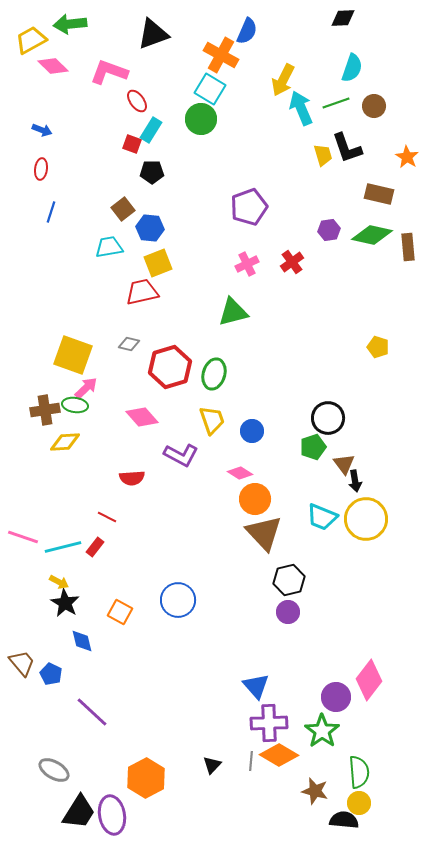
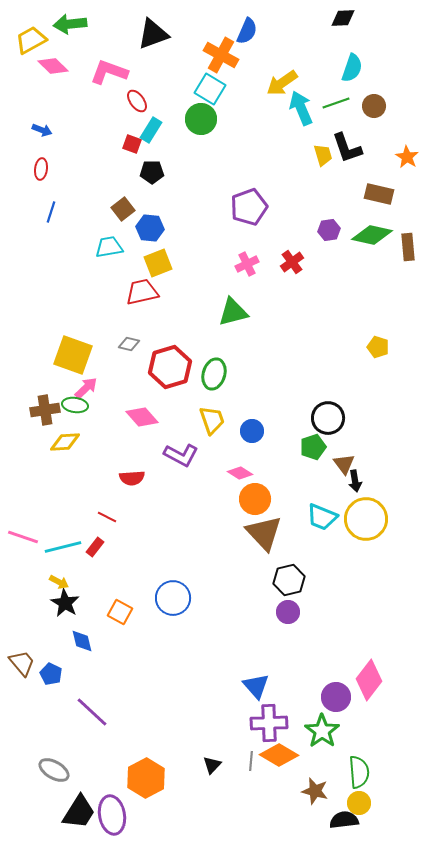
yellow arrow at (283, 80): moved 1 px left, 3 px down; rotated 28 degrees clockwise
blue circle at (178, 600): moved 5 px left, 2 px up
black semicircle at (344, 820): rotated 12 degrees counterclockwise
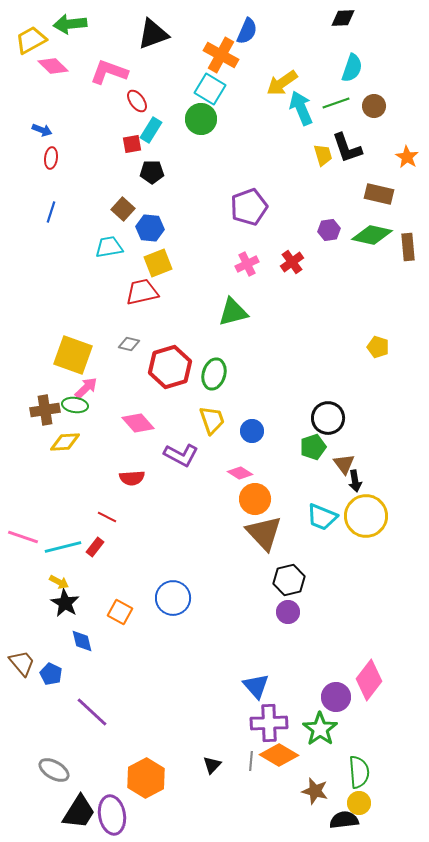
red square at (132, 144): rotated 30 degrees counterclockwise
red ellipse at (41, 169): moved 10 px right, 11 px up
brown square at (123, 209): rotated 10 degrees counterclockwise
pink diamond at (142, 417): moved 4 px left, 6 px down
yellow circle at (366, 519): moved 3 px up
green star at (322, 731): moved 2 px left, 2 px up
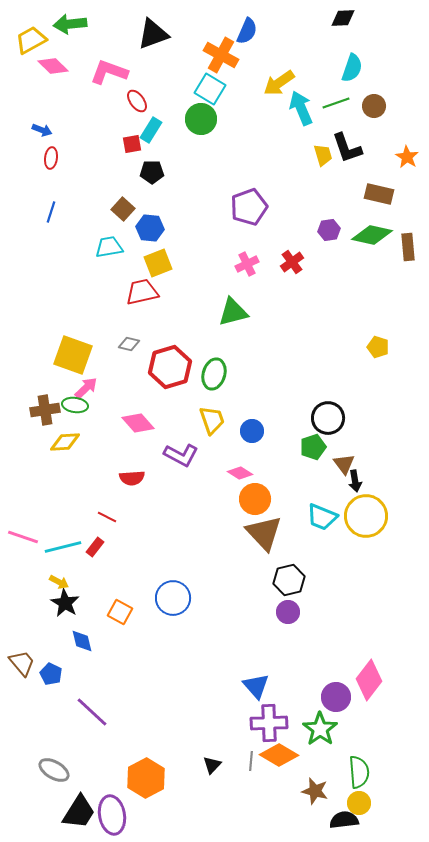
yellow arrow at (282, 83): moved 3 px left
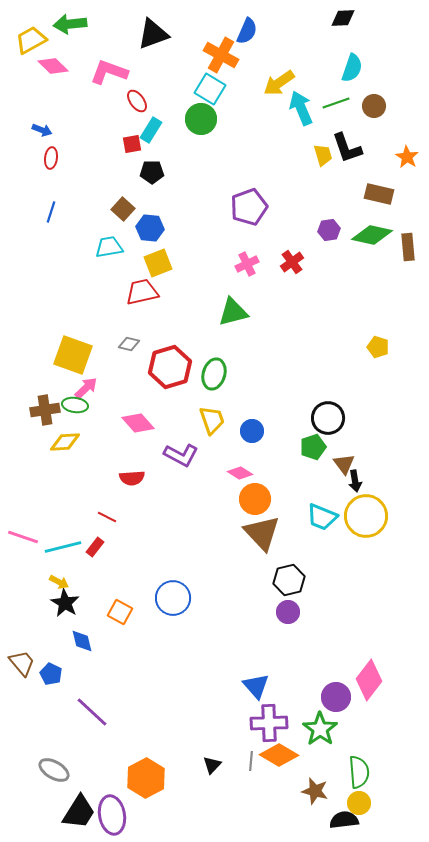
brown triangle at (264, 533): moved 2 px left
